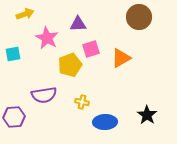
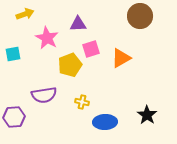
brown circle: moved 1 px right, 1 px up
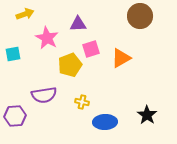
purple hexagon: moved 1 px right, 1 px up
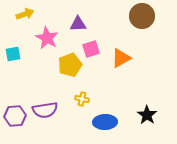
brown circle: moved 2 px right
purple semicircle: moved 1 px right, 15 px down
yellow cross: moved 3 px up
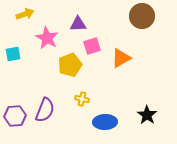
pink square: moved 1 px right, 3 px up
purple semicircle: rotated 60 degrees counterclockwise
